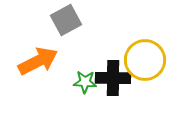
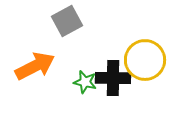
gray square: moved 1 px right, 1 px down
orange arrow: moved 3 px left, 5 px down
green star: rotated 10 degrees clockwise
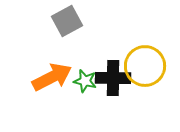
yellow circle: moved 6 px down
orange arrow: moved 17 px right, 11 px down
green star: moved 1 px up
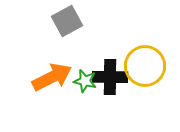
black cross: moved 3 px left, 1 px up
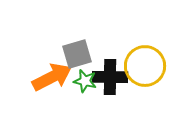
gray square: moved 10 px right, 33 px down; rotated 12 degrees clockwise
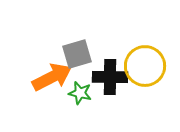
green star: moved 5 px left, 12 px down
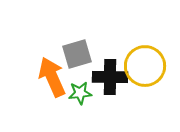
orange arrow: rotated 87 degrees counterclockwise
green star: rotated 20 degrees counterclockwise
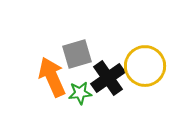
black cross: moved 2 px left, 1 px down; rotated 36 degrees counterclockwise
